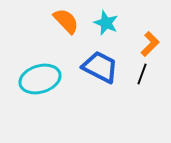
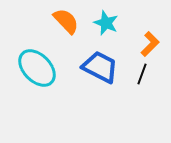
cyan ellipse: moved 3 px left, 11 px up; rotated 63 degrees clockwise
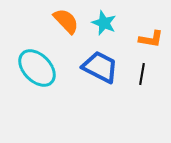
cyan star: moved 2 px left
orange L-shape: moved 1 px right, 5 px up; rotated 55 degrees clockwise
black line: rotated 10 degrees counterclockwise
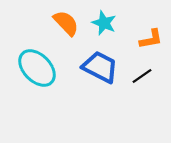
orange semicircle: moved 2 px down
orange L-shape: rotated 20 degrees counterclockwise
black line: moved 2 px down; rotated 45 degrees clockwise
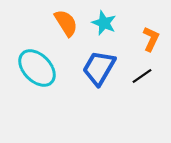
orange semicircle: rotated 12 degrees clockwise
orange L-shape: rotated 55 degrees counterclockwise
blue trapezoid: moved 1 px left, 1 px down; rotated 87 degrees counterclockwise
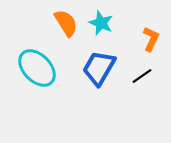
cyan star: moved 3 px left
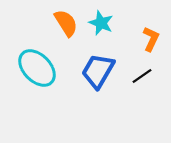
blue trapezoid: moved 1 px left, 3 px down
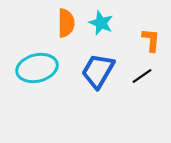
orange semicircle: rotated 32 degrees clockwise
orange L-shape: moved 1 px down; rotated 20 degrees counterclockwise
cyan ellipse: rotated 60 degrees counterclockwise
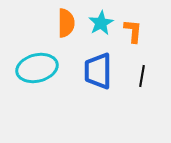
cyan star: rotated 20 degrees clockwise
orange L-shape: moved 18 px left, 9 px up
blue trapezoid: rotated 30 degrees counterclockwise
black line: rotated 45 degrees counterclockwise
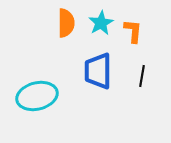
cyan ellipse: moved 28 px down
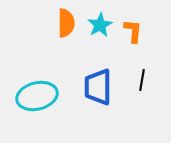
cyan star: moved 1 px left, 2 px down
blue trapezoid: moved 16 px down
black line: moved 4 px down
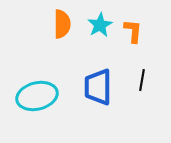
orange semicircle: moved 4 px left, 1 px down
